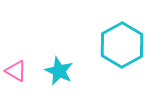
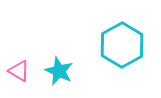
pink triangle: moved 3 px right
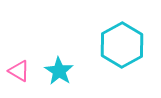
cyan star: rotated 8 degrees clockwise
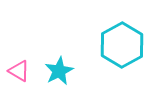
cyan star: rotated 12 degrees clockwise
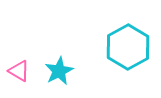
cyan hexagon: moved 6 px right, 2 px down
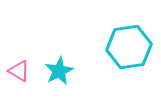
cyan hexagon: moved 1 px right; rotated 21 degrees clockwise
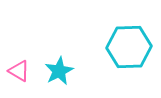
cyan hexagon: rotated 6 degrees clockwise
